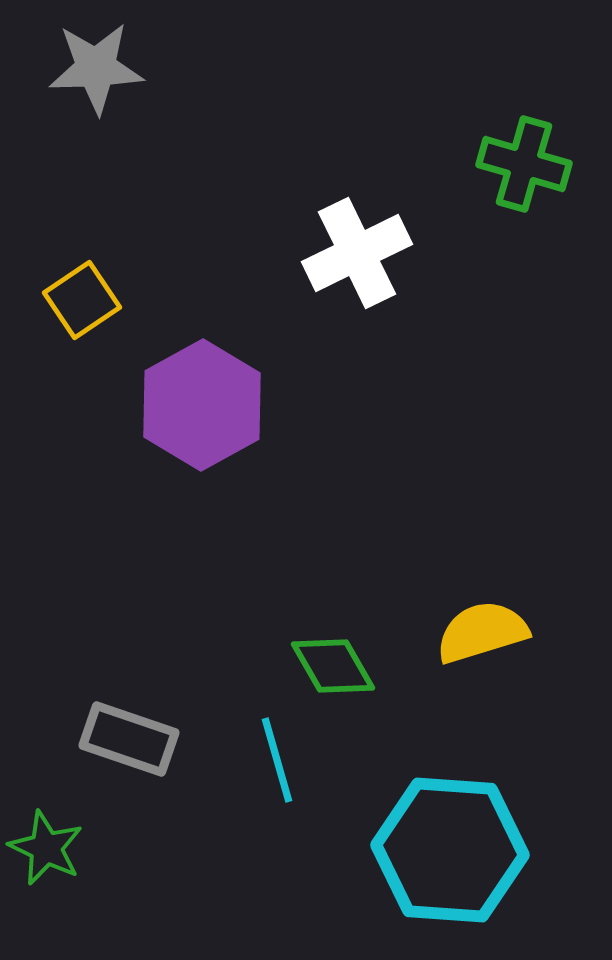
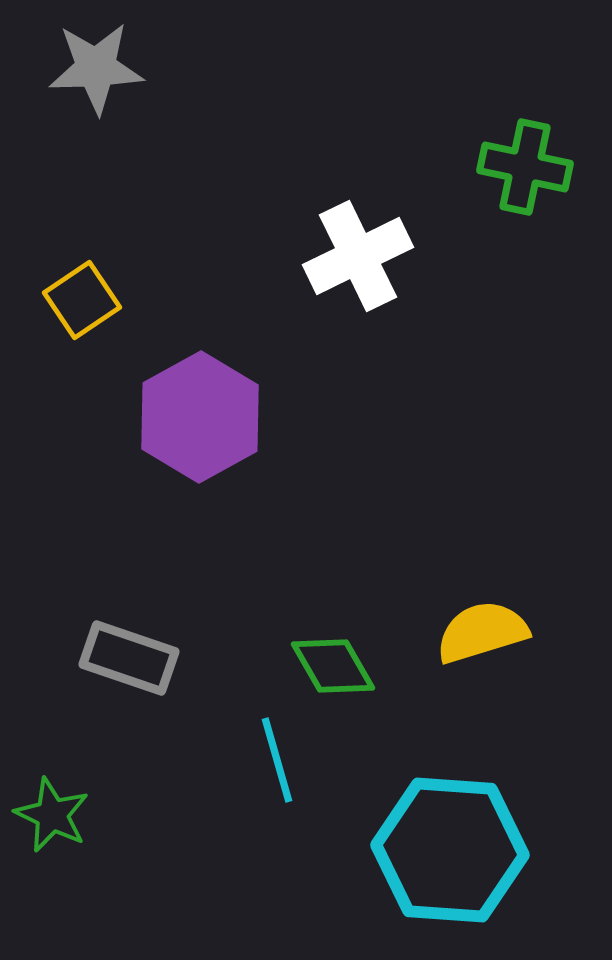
green cross: moved 1 px right, 3 px down; rotated 4 degrees counterclockwise
white cross: moved 1 px right, 3 px down
purple hexagon: moved 2 px left, 12 px down
gray rectangle: moved 81 px up
green star: moved 6 px right, 33 px up
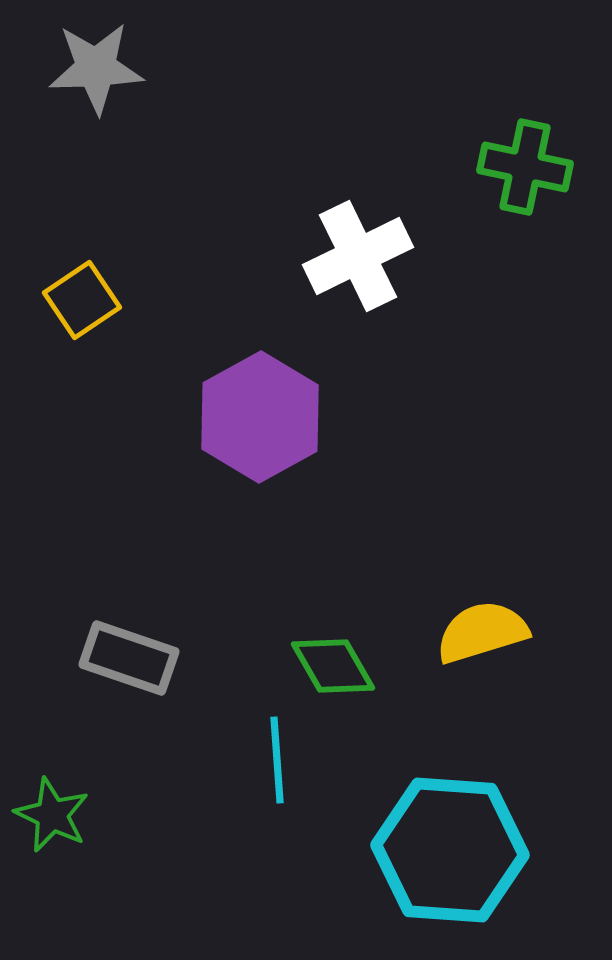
purple hexagon: moved 60 px right
cyan line: rotated 12 degrees clockwise
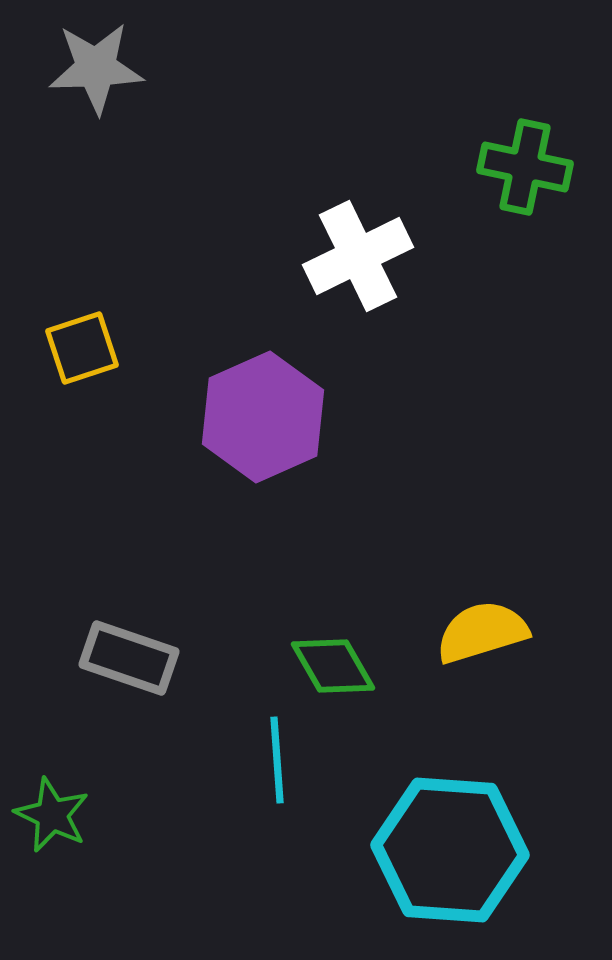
yellow square: moved 48 px down; rotated 16 degrees clockwise
purple hexagon: moved 3 px right; rotated 5 degrees clockwise
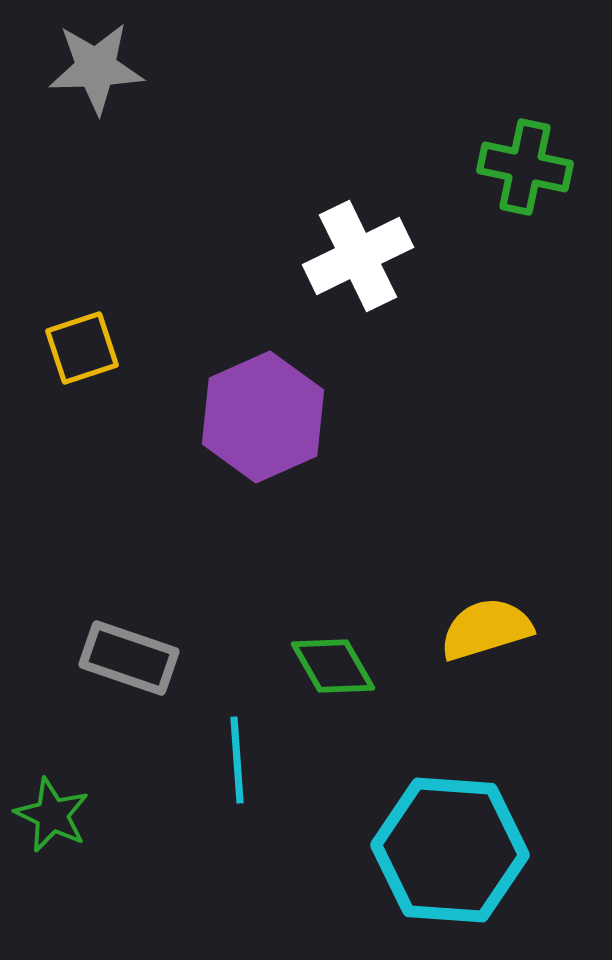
yellow semicircle: moved 4 px right, 3 px up
cyan line: moved 40 px left
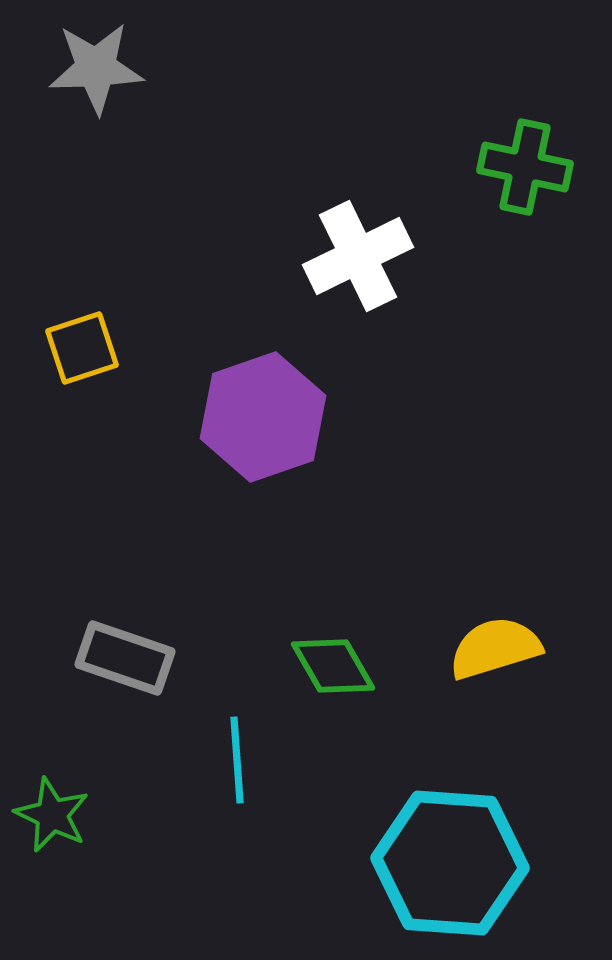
purple hexagon: rotated 5 degrees clockwise
yellow semicircle: moved 9 px right, 19 px down
gray rectangle: moved 4 px left
cyan hexagon: moved 13 px down
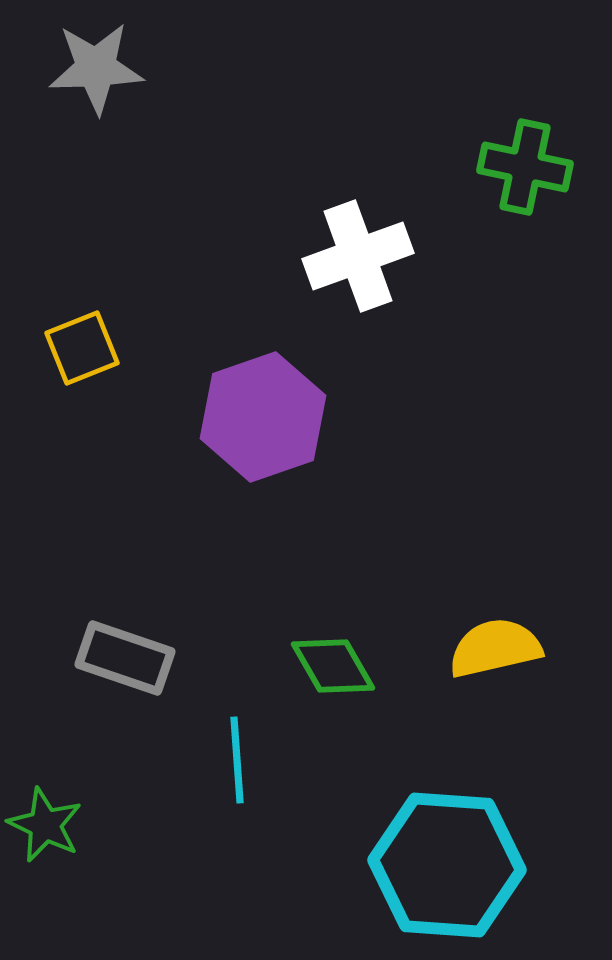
white cross: rotated 6 degrees clockwise
yellow square: rotated 4 degrees counterclockwise
yellow semicircle: rotated 4 degrees clockwise
green star: moved 7 px left, 10 px down
cyan hexagon: moved 3 px left, 2 px down
